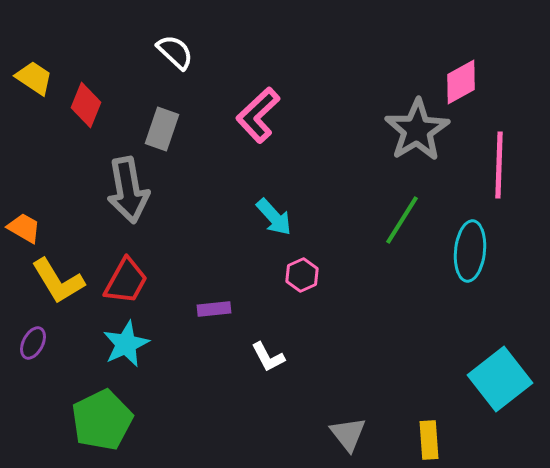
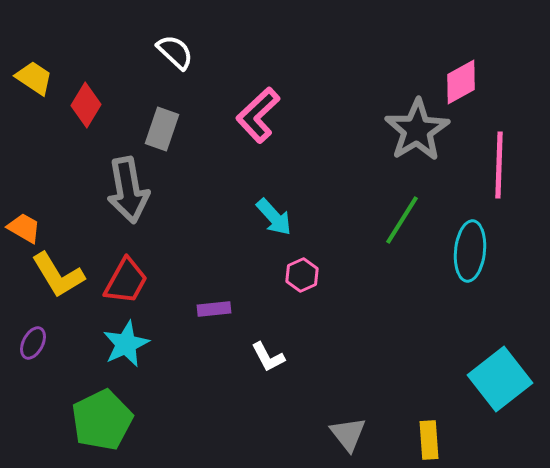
red diamond: rotated 9 degrees clockwise
yellow L-shape: moved 6 px up
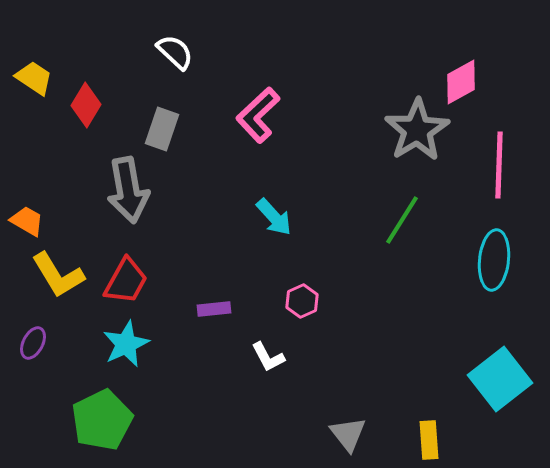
orange trapezoid: moved 3 px right, 7 px up
cyan ellipse: moved 24 px right, 9 px down
pink hexagon: moved 26 px down
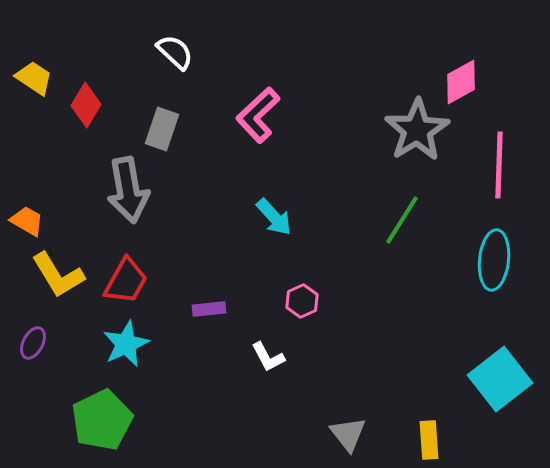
purple rectangle: moved 5 px left
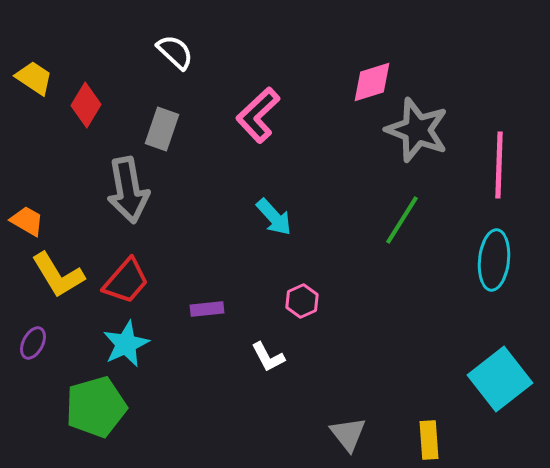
pink diamond: moved 89 px left; rotated 12 degrees clockwise
gray star: rotated 20 degrees counterclockwise
red trapezoid: rotated 12 degrees clockwise
purple rectangle: moved 2 px left
green pentagon: moved 6 px left, 13 px up; rotated 10 degrees clockwise
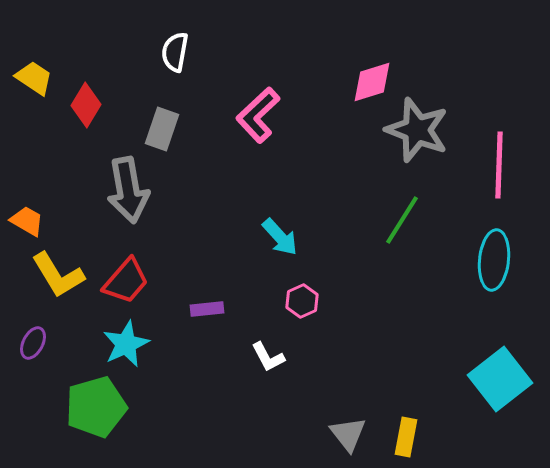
white semicircle: rotated 123 degrees counterclockwise
cyan arrow: moved 6 px right, 20 px down
yellow rectangle: moved 23 px left, 3 px up; rotated 15 degrees clockwise
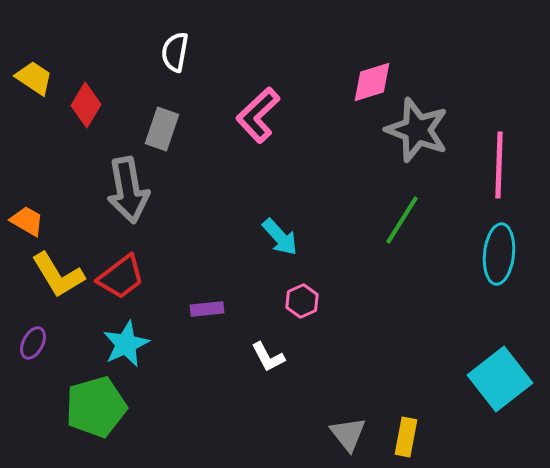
cyan ellipse: moved 5 px right, 6 px up
red trapezoid: moved 5 px left, 4 px up; rotated 12 degrees clockwise
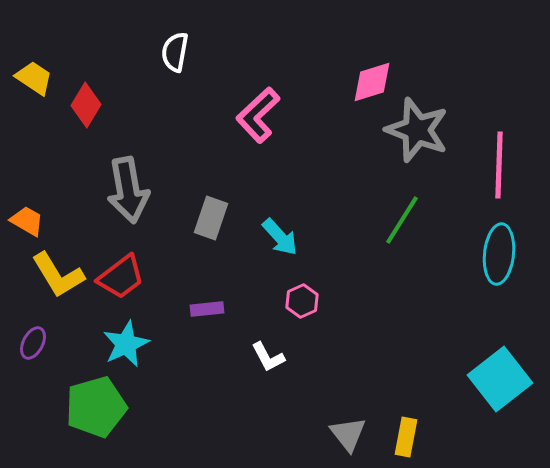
gray rectangle: moved 49 px right, 89 px down
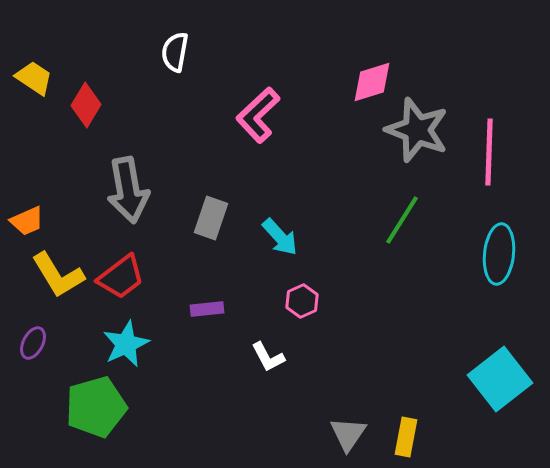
pink line: moved 10 px left, 13 px up
orange trapezoid: rotated 126 degrees clockwise
gray triangle: rotated 12 degrees clockwise
